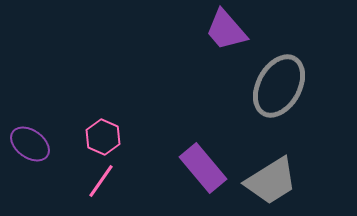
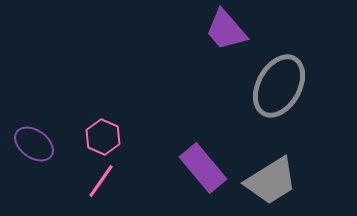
purple ellipse: moved 4 px right
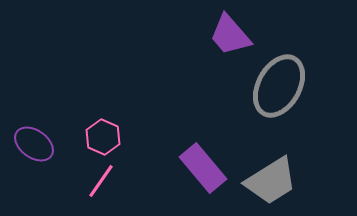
purple trapezoid: moved 4 px right, 5 px down
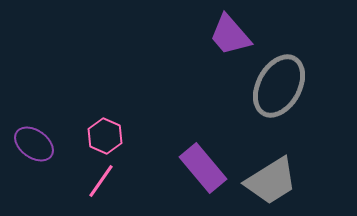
pink hexagon: moved 2 px right, 1 px up
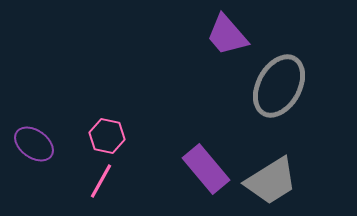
purple trapezoid: moved 3 px left
pink hexagon: moved 2 px right; rotated 12 degrees counterclockwise
purple rectangle: moved 3 px right, 1 px down
pink line: rotated 6 degrees counterclockwise
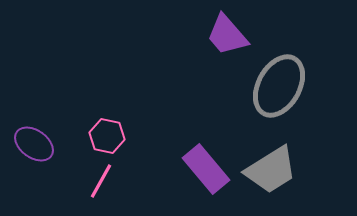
gray trapezoid: moved 11 px up
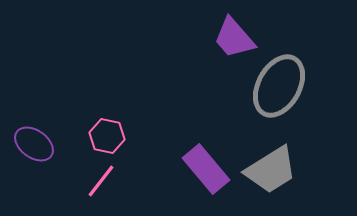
purple trapezoid: moved 7 px right, 3 px down
pink line: rotated 9 degrees clockwise
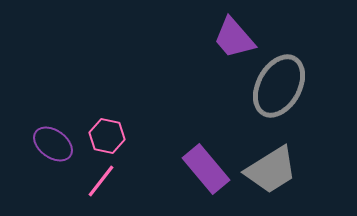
purple ellipse: moved 19 px right
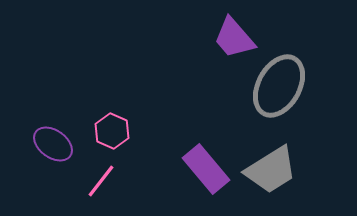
pink hexagon: moved 5 px right, 5 px up; rotated 12 degrees clockwise
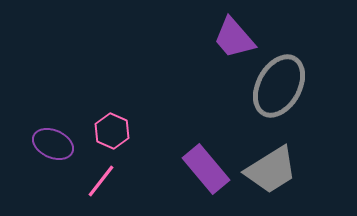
purple ellipse: rotated 12 degrees counterclockwise
